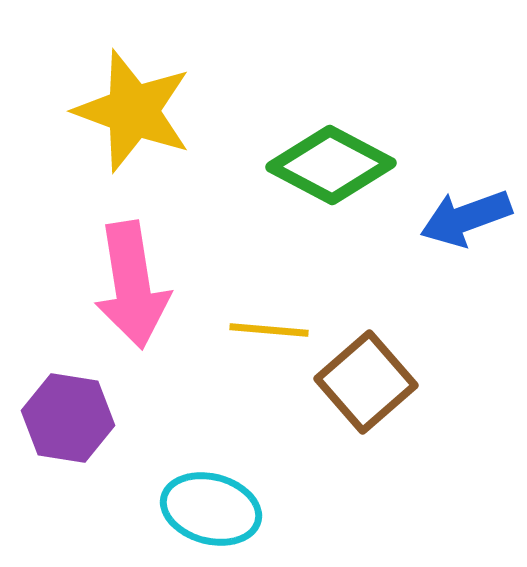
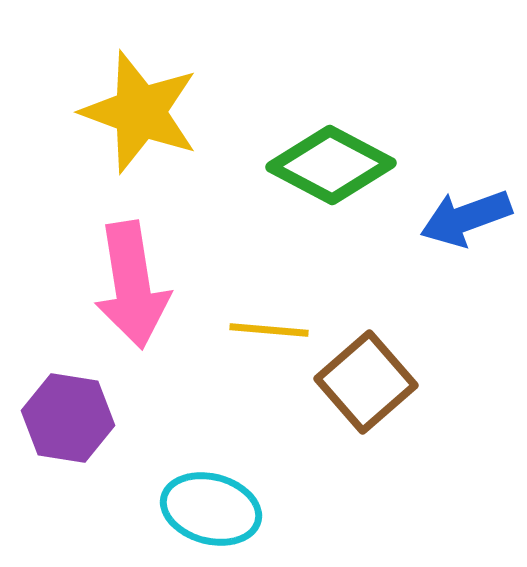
yellow star: moved 7 px right, 1 px down
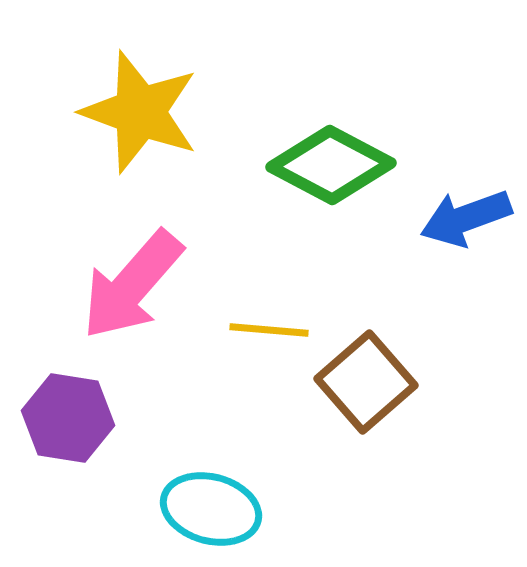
pink arrow: rotated 50 degrees clockwise
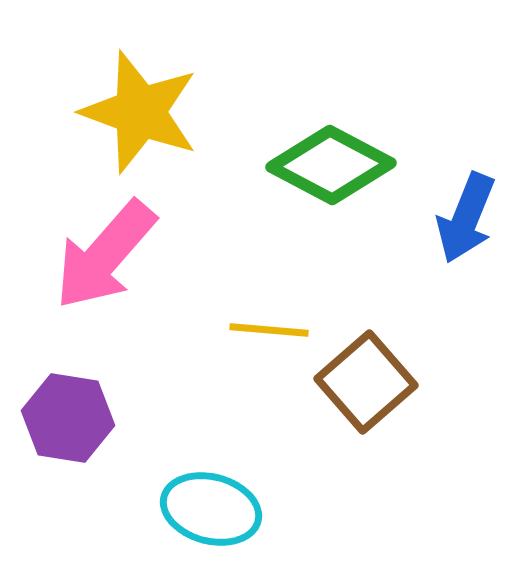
blue arrow: rotated 48 degrees counterclockwise
pink arrow: moved 27 px left, 30 px up
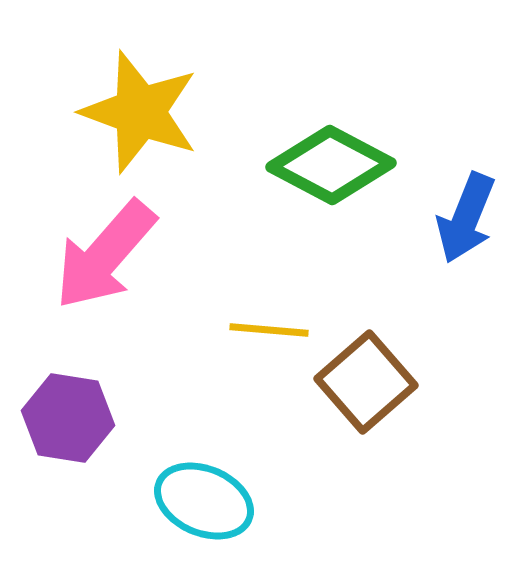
cyan ellipse: moved 7 px left, 8 px up; rotated 8 degrees clockwise
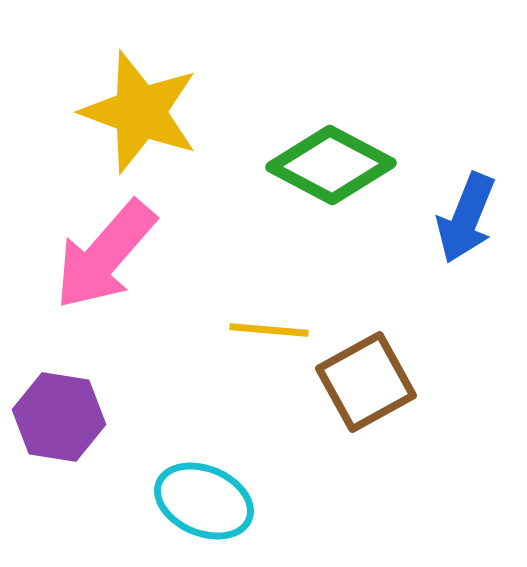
brown square: rotated 12 degrees clockwise
purple hexagon: moved 9 px left, 1 px up
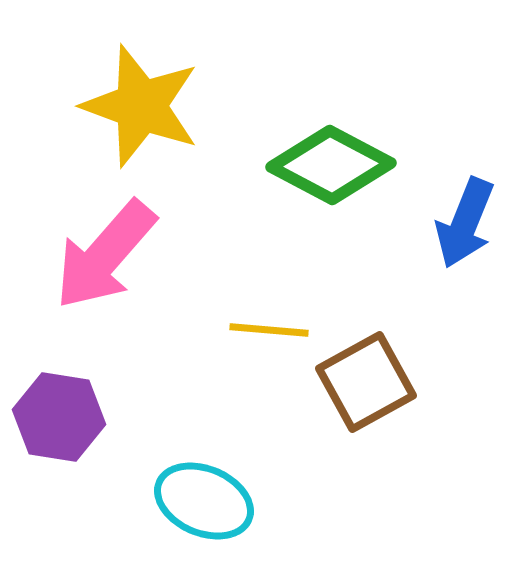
yellow star: moved 1 px right, 6 px up
blue arrow: moved 1 px left, 5 px down
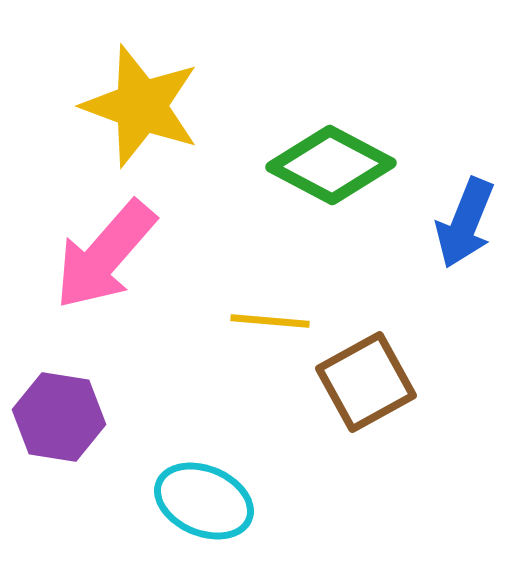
yellow line: moved 1 px right, 9 px up
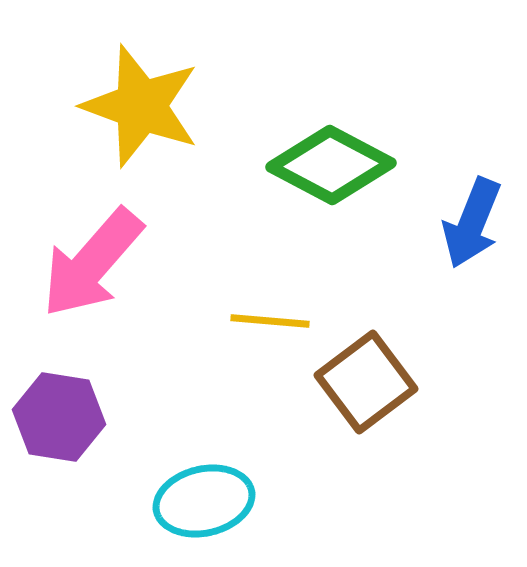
blue arrow: moved 7 px right
pink arrow: moved 13 px left, 8 px down
brown square: rotated 8 degrees counterclockwise
cyan ellipse: rotated 36 degrees counterclockwise
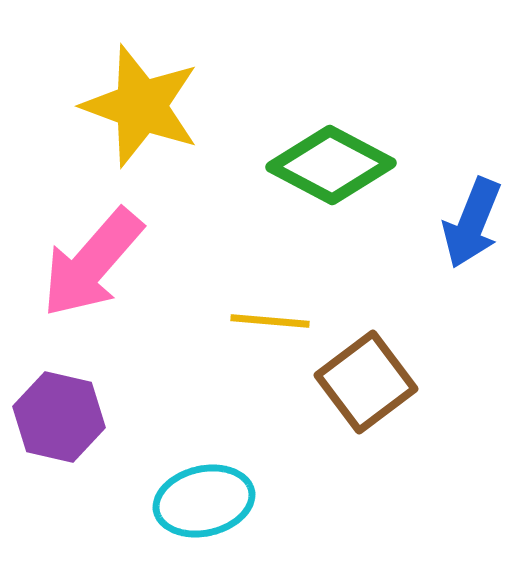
purple hexagon: rotated 4 degrees clockwise
